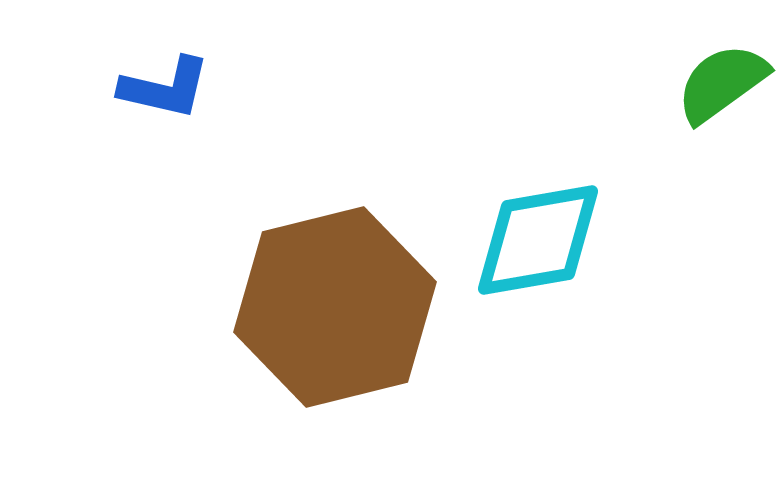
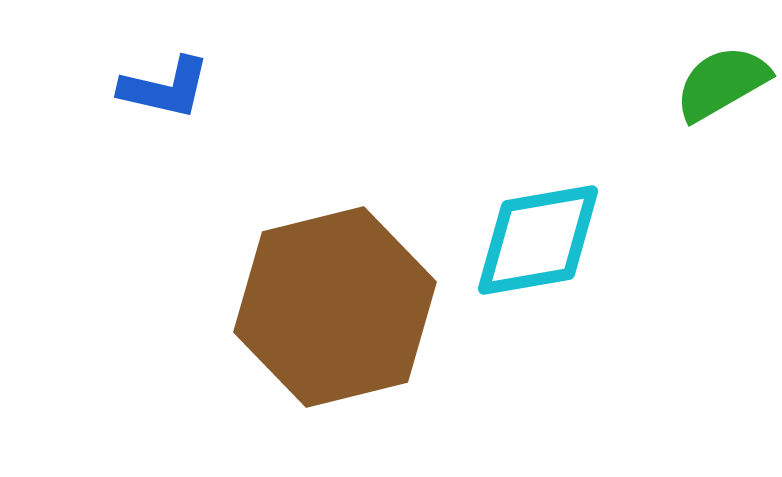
green semicircle: rotated 6 degrees clockwise
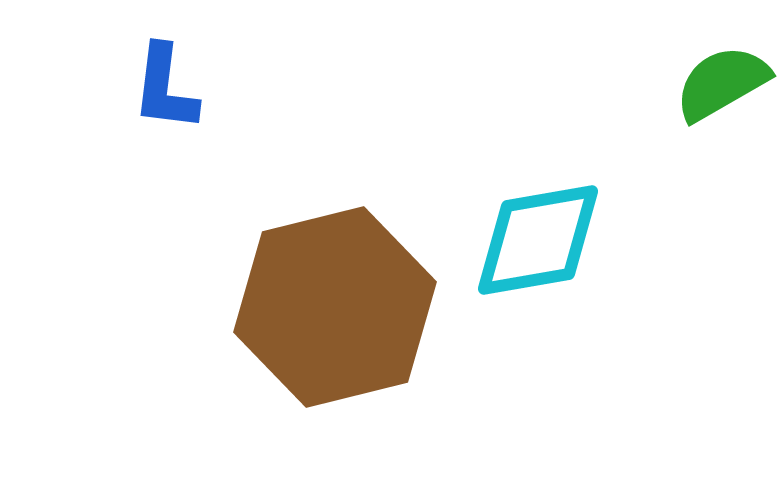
blue L-shape: rotated 84 degrees clockwise
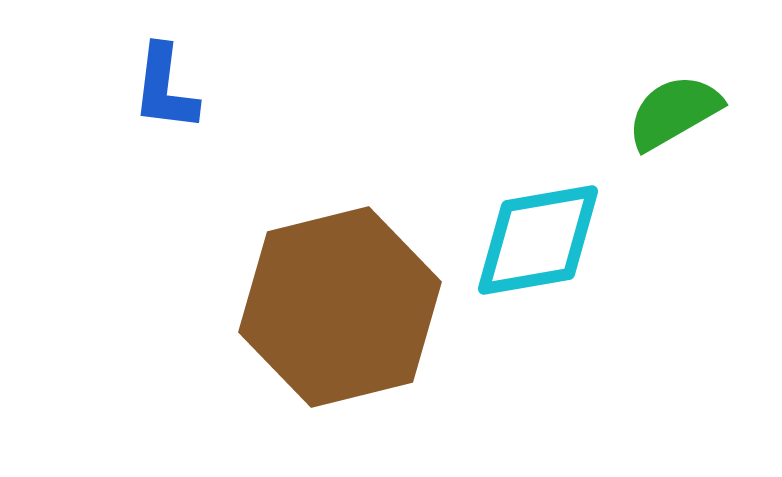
green semicircle: moved 48 px left, 29 px down
brown hexagon: moved 5 px right
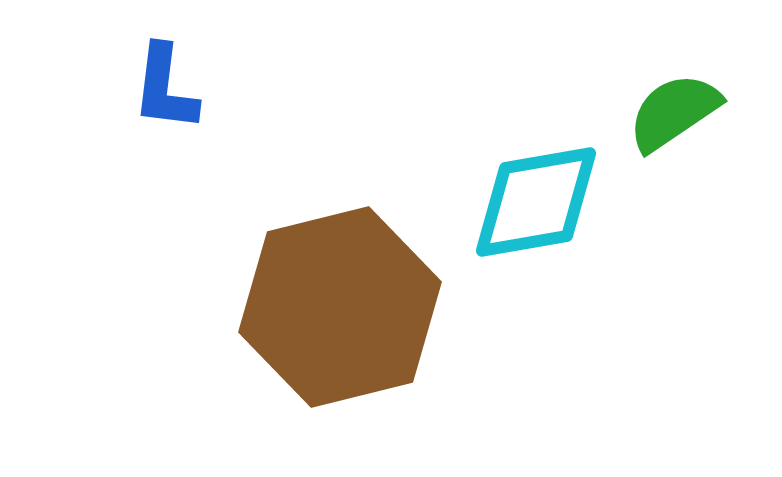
green semicircle: rotated 4 degrees counterclockwise
cyan diamond: moved 2 px left, 38 px up
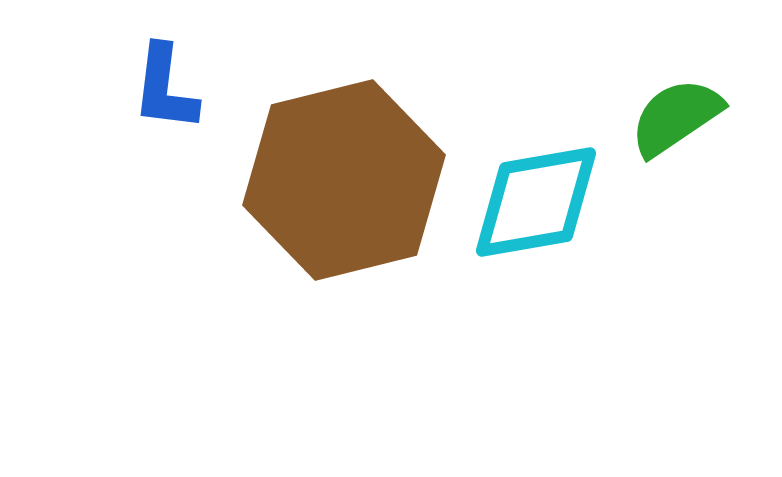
green semicircle: moved 2 px right, 5 px down
brown hexagon: moved 4 px right, 127 px up
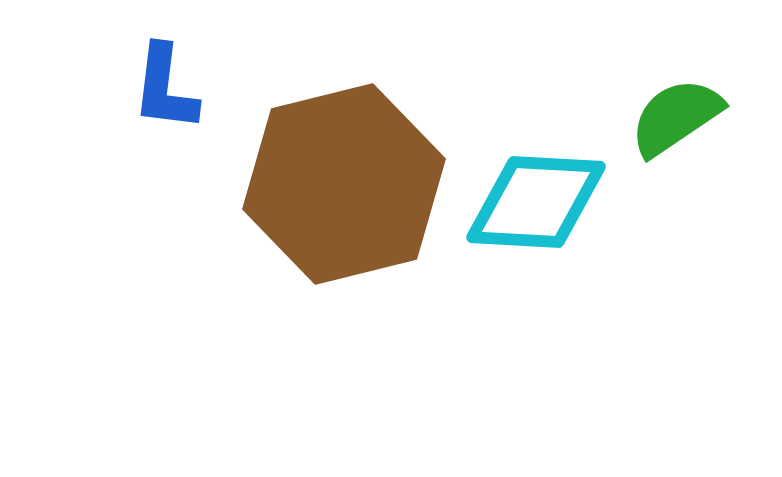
brown hexagon: moved 4 px down
cyan diamond: rotated 13 degrees clockwise
